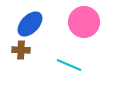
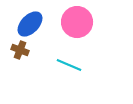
pink circle: moved 7 px left
brown cross: moved 1 px left; rotated 18 degrees clockwise
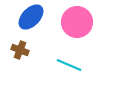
blue ellipse: moved 1 px right, 7 px up
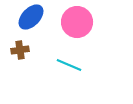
brown cross: rotated 30 degrees counterclockwise
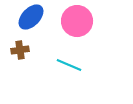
pink circle: moved 1 px up
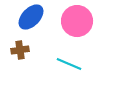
cyan line: moved 1 px up
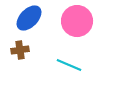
blue ellipse: moved 2 px left, 1 px down
cyan line: moved 1 px down
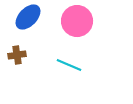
blue ellipse: moved 1 px left, 1 px up
brown cross: moved 3 px left, 5 px down
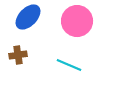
brown cross: moved 1 px right
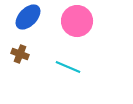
brown cross: moved 2 px right, 1 px up; rotated 30 degrees clockwise
cyan line: moved 1 px left, 2 px down
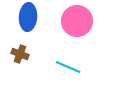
blue ellipse: rotated 40 degrees counterclockwise
